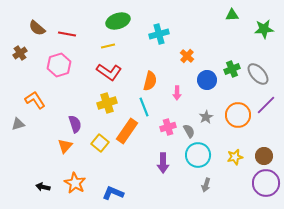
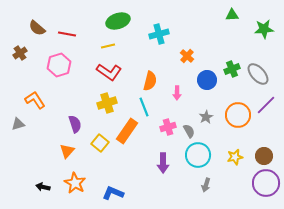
orange triangle: moved 2 px right, 5 px down
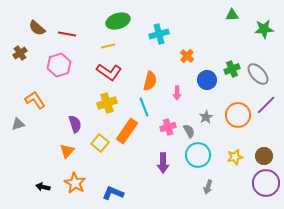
gray arrow: moved 2 px right, 2 px down
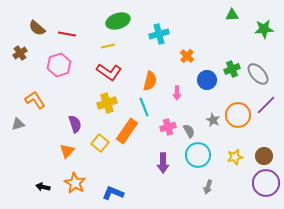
gray star: moved 7 px right, 3 px down; rotated 16 degrees counterclockwise
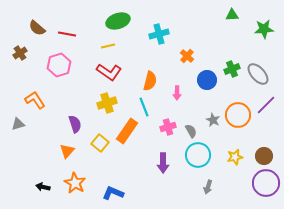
gray semicircle: moved 2 px right
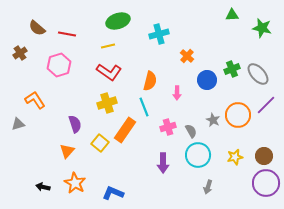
green star: moved 2 px left, 1 px up; rotated 18 degrees clockwise
orange rectangle: moved 2 px left, 1 px up
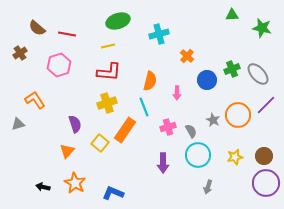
red L-shape: rotated 30 degrees counterclockwise
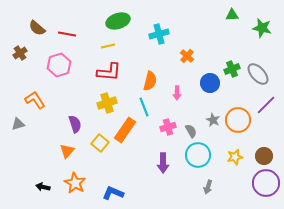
blue circle: moved 3 px right, 3 px down
orange circle: moved 5 px down
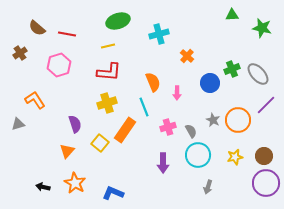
orange semicircle: moved 3 px right, 1 px down; rotated 36 degrees counterclockwise
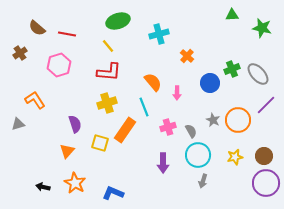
yellow line: rotated 64 degrees clockwise
orange semicircle: rotated 18 degrees counterclockwise
yellow square: rotated 24 degrees counterclockwise
gray arrow: moved 5 px left, 6 px up
